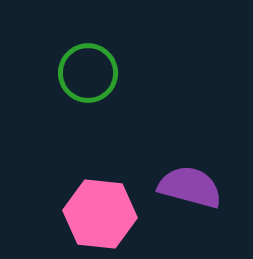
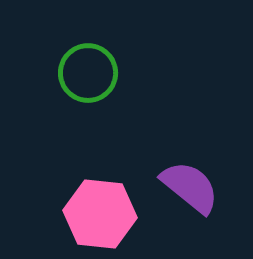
purple semicircle: rotated 24 degrees clockwise
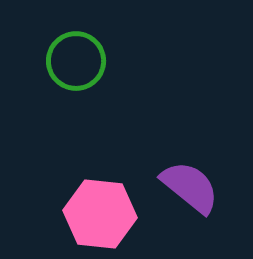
green circle: moved 12 px left, 12 px up
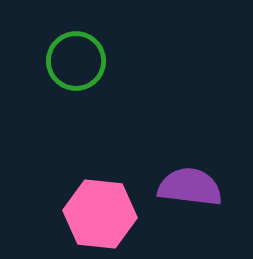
purple semicircle: rotated 32 degrees counterclockwise
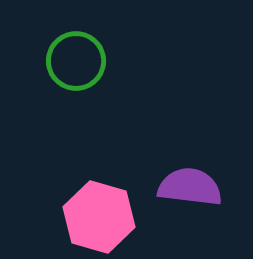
pink hexagon: moved 1 px left, 3 px down; rotated 10 degrees clockwise
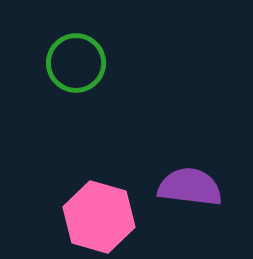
green circle: moved 2 px down
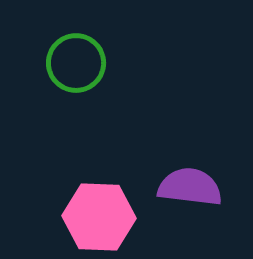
pink hexagon: rotated 14 degrees counterclockwise
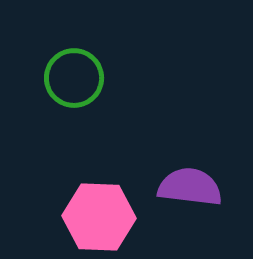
green circle: moved 2 px left, 15 px down
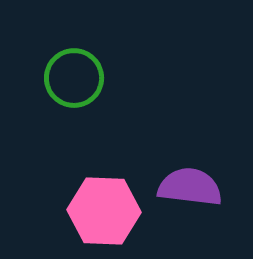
pink hexagon: moved 5 px right, 6 px up
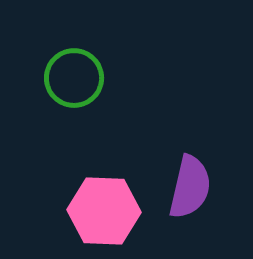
purple semicircle: rotated 96 degrees clockwise
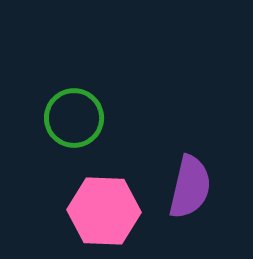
green circle: moved 40 px down
